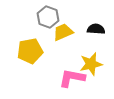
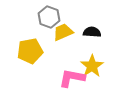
gray hexagon: moved 1 px right
black semicircle: moved 4 px left, 3 px down
yellow star: moved 1 px right, 2 px down; rotated 20 degrees counterclockwise
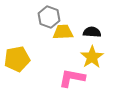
yellow trapezoid: rotated 20 degrees clockwise
yellow pentagon: moved 13 px left, 8 px down
yellow star: moved 9 px up
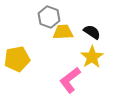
black semicircle: rotated 30 degrees clockwise
pink L-shape: moved 2 px left, 2 px down; rotated 48 degrees counterclockwise
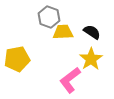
yellow star: moved 1 px left, 2 px down
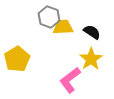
yellow trapezoid: moved 5 px up
yellow pentagon: rotated 20 degrees counterclockwise
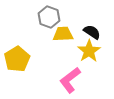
yellow trapezoid: moved 7 px down
yellow star: moved 2 px left, 8 px up
